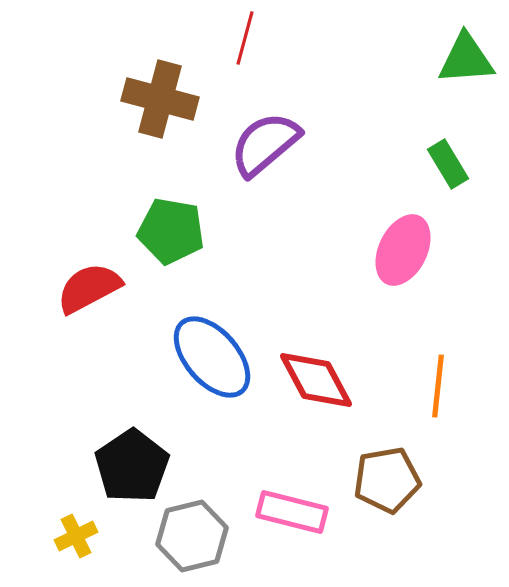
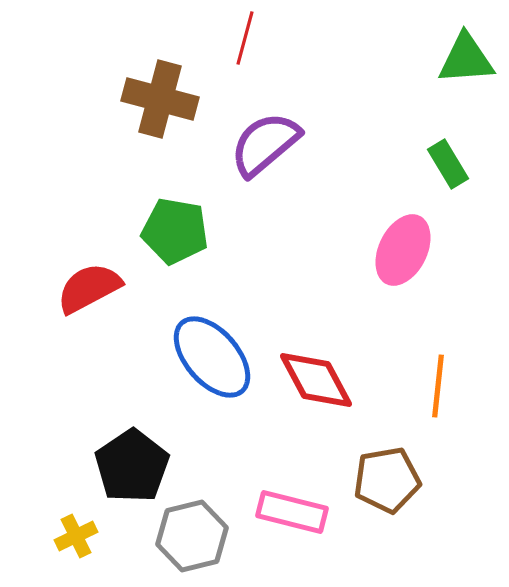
green pentagon: moved 4 px right
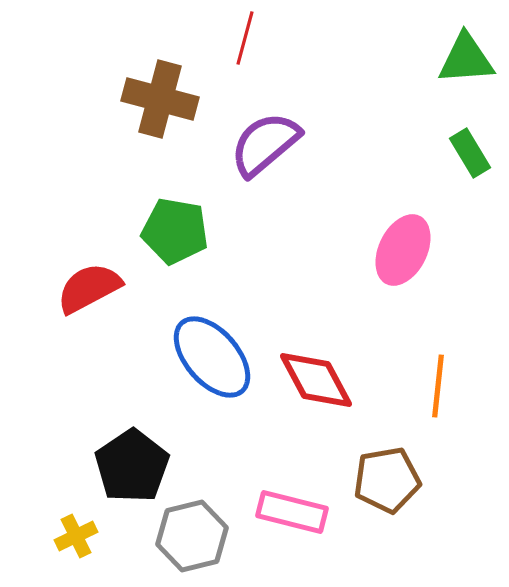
green rectangle: moved 22 px right, 11 px up
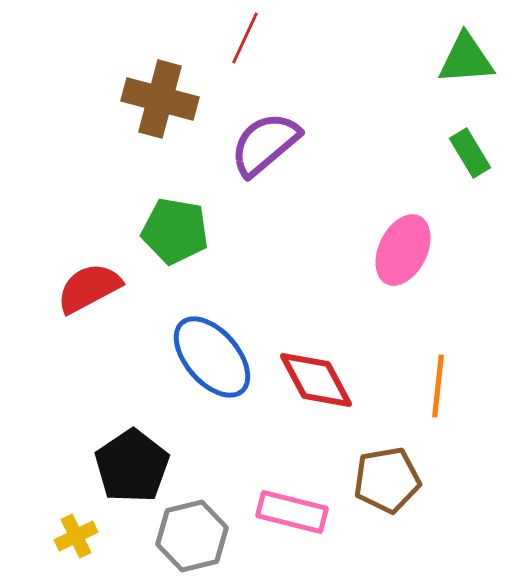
red line: rotated 10 degrees clockwise
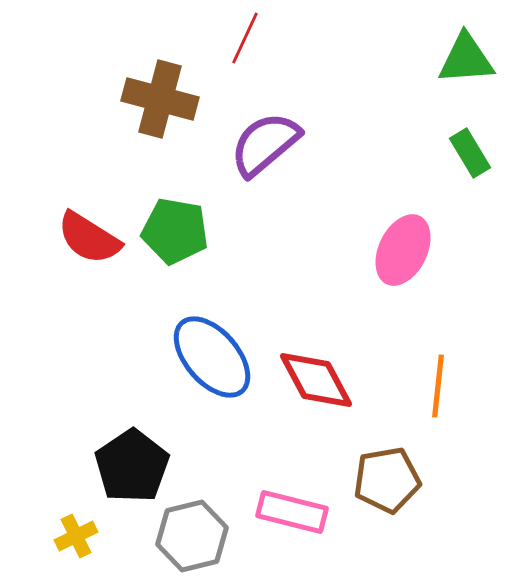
red semicircle: moved 50 px up; rotated 120 degrees counterclockwise
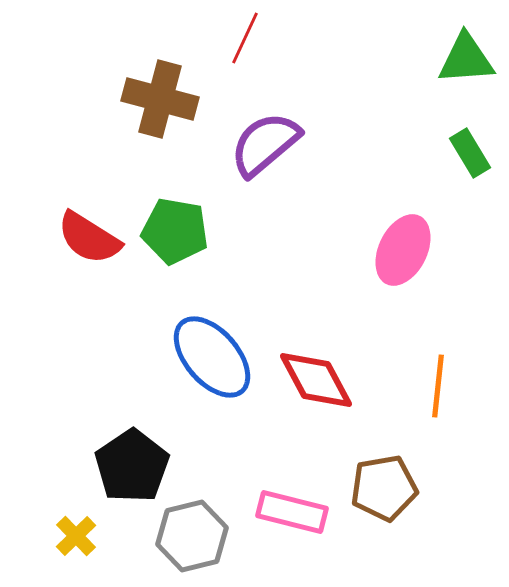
brown pentagon: moved 3 px left, 8 px down
yellow cross: rotated 18 degrees counterclockwise
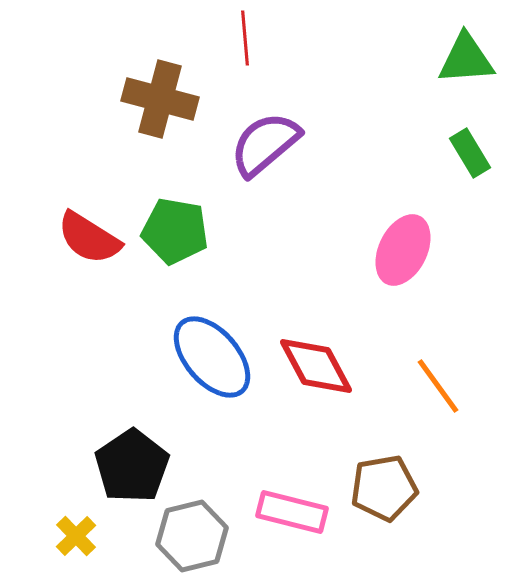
red line: rotated 30 degrees counterclockwise
red diamond: moved 14 px up
orange line: rotated 42 degrees counterclockwise
